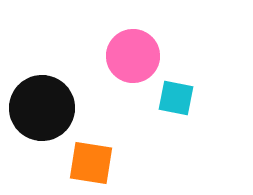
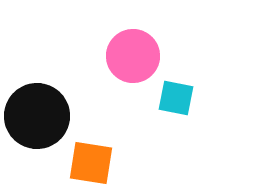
black circle: moved 5 px left, 8 px down
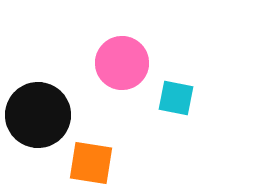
pink circle: moved 11 px left, 7 px down
black circle: moved 1 px right, 1 px up
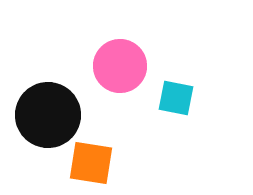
pink circle: moved 2 px left, 3 px down
black circle: moved 10 px right
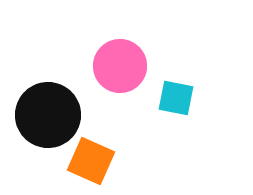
orange square: moved 2 px up; rotated 15 degrees clockwise
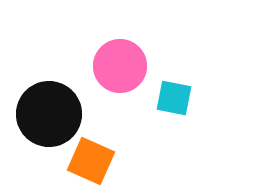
cyan square: moved 2 px left
black circle: moved 1 px right, 1 px up
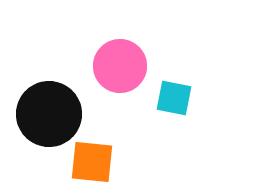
orange square: moved 1 px right, 1 px down; rotated 18 degrees counterclockwise
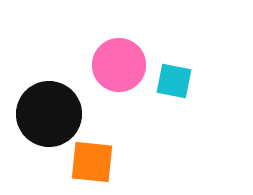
pink circle: moved 1 px left, 1 px up
cyan square: moved 17 px up
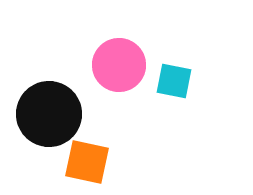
orange square: moved 5 px left; rotated 6 degrees clockwise
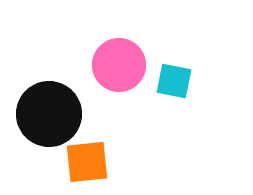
orange square: rotated 18 degrees counterclockwise
